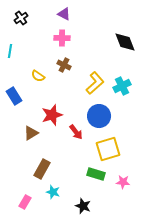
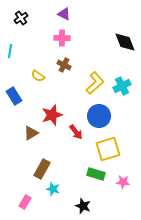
cyan star: moved 3 px up
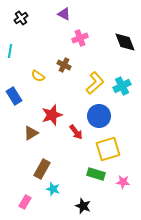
pink cross: moved 18 px right; rotated 21 degrees counterclockwise
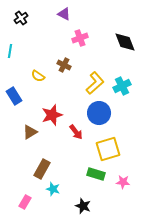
blue circle: moved 3 px up
brown triangle: moved 1 px left, 1 px up
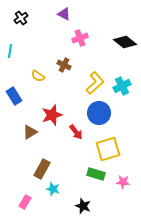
black diamond: rotated 30 degrees counterclockwise
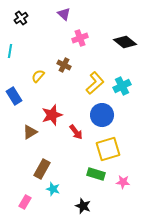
purple triangle: rotated 16 degrees clockwise
yellow semicircle: rotated 96 degrees clockwise
blue circle: moved 3 px right, 2 px down
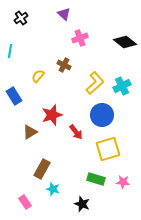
green rectangle: moved 5 px down
pink rectangle: rotated 64 degrees counterclockwise
black star: moved 1 px left, 2 px up
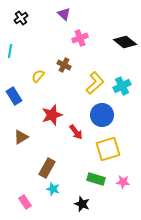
brown triangle: moved 9 px left, 5 px down
brown rectangle: moved 5 px right, 1 px up
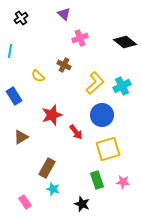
yellow semicircle: rotated 88 degrees counterclockwise
green rectangle: moved 1 px right, 1 px down; rotated 54 degrees clockwise
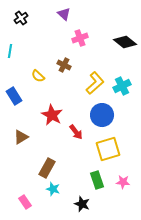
red star: rotated 25 degrees counterclockwise
